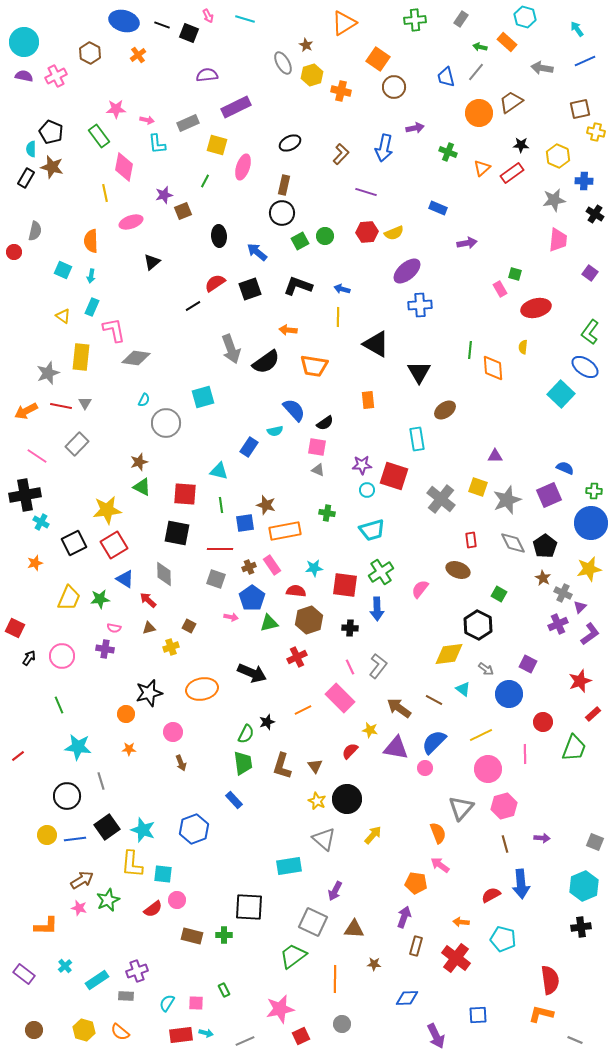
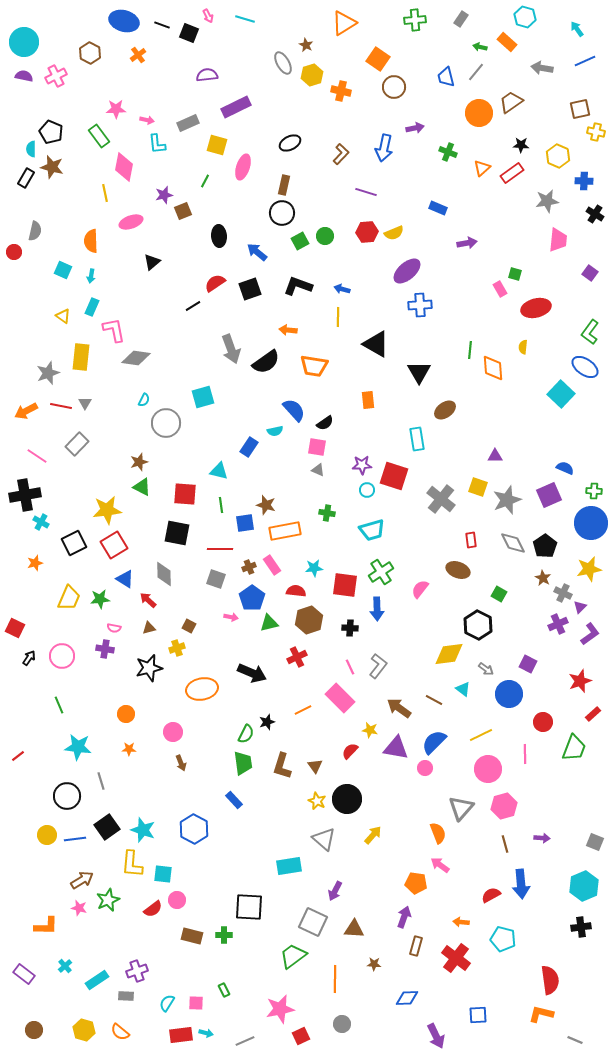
gray star at (554, 200): moved 7 px left, 1 px down
yellow cross at (171, 647): moved 6 px right, 1 px down
black star at (149, 693): moved 25 px up
blue hexagon at (194, 829): rotated 12 degrees counterclockwise
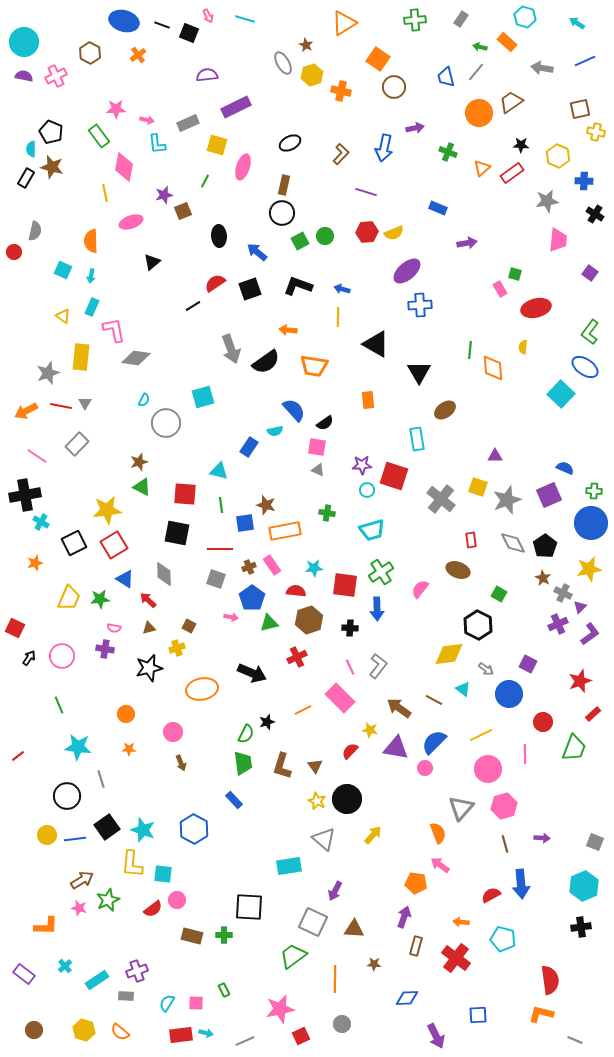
cyan arrow at (577, 29): moved 6 px up; rotated 21 degrees counterclockwise
gray line at (101, 781): moved 2 px up
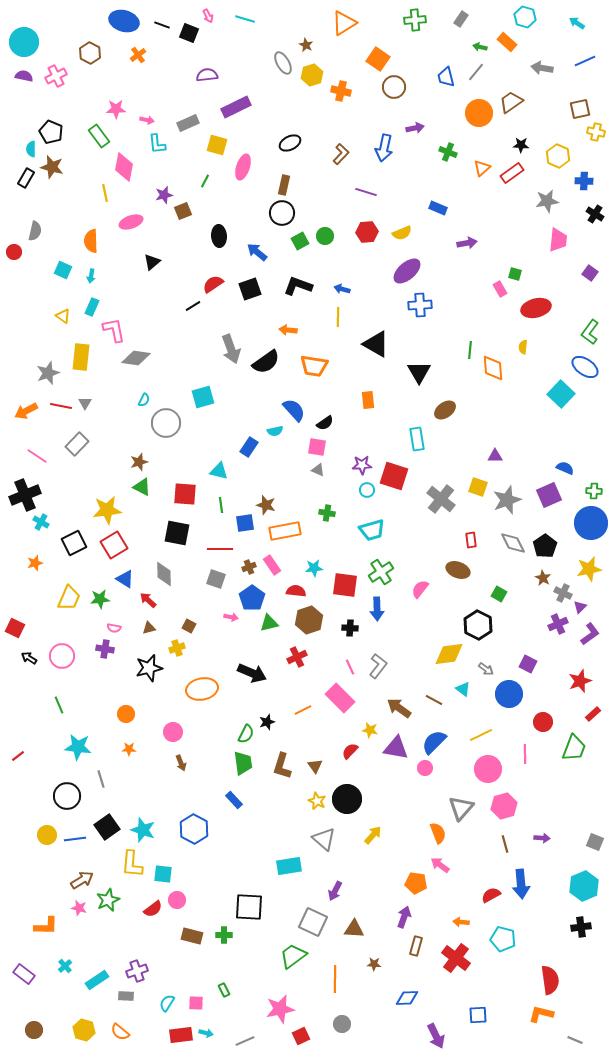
yellow semicircle at (394, 233): moved 8 px right
red semicircle at (215, 283): moved 2 px left, 1 px down
black cross at (25, 495): rotated 12 degrees counterclockwise
black arrow at (29, 658): rotated 91 degrees counterclockwise
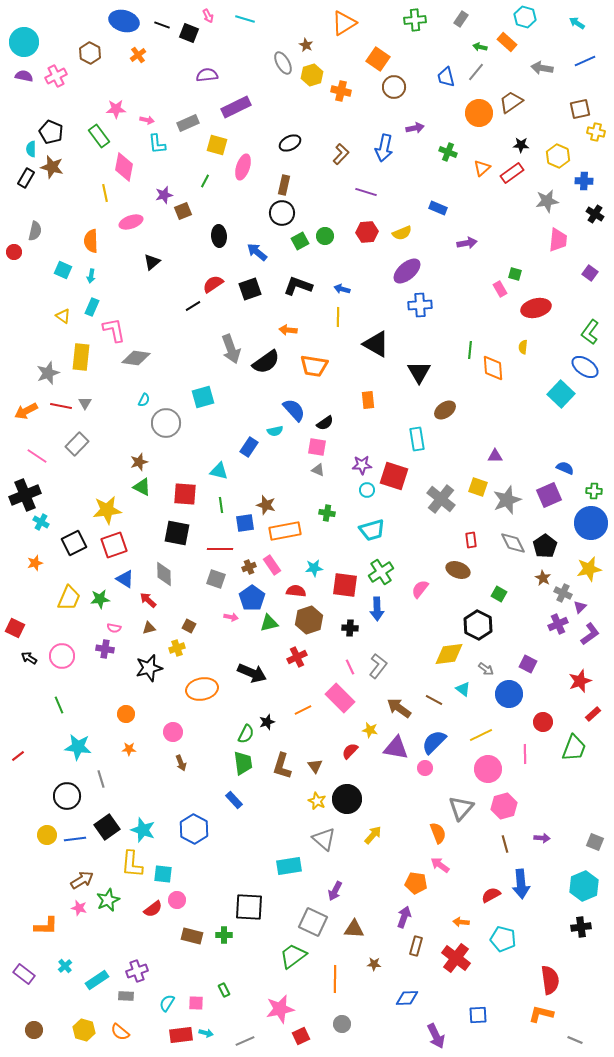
red square at (114, 545): rotated 12 degrees clockwise
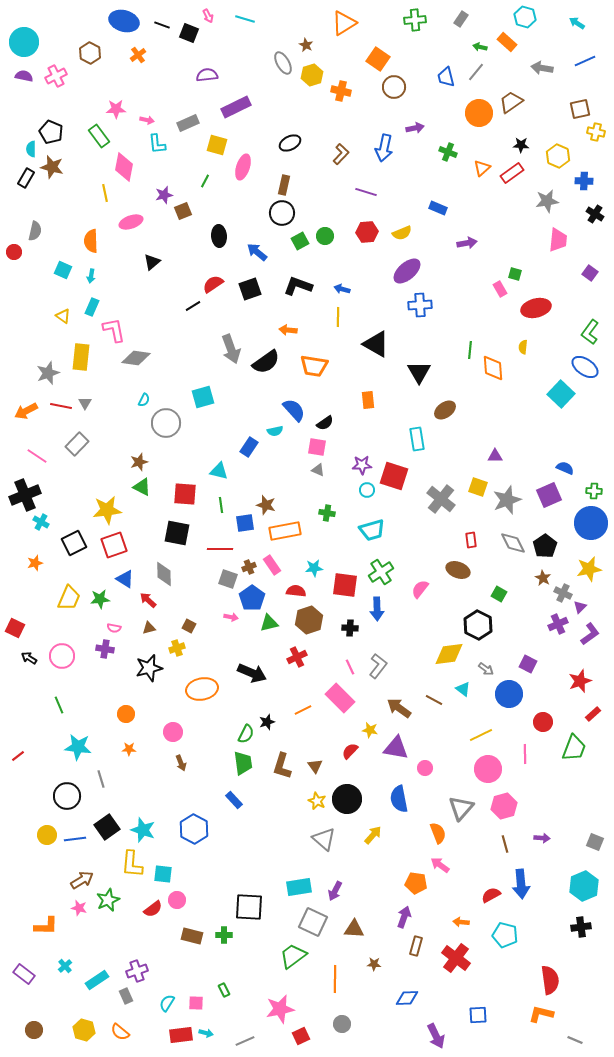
gray square at (216, 579): moved 12 px right
blue semicircle at (434, 742): moved 35 px left, 57 px down; rotated 56 degrees counterclockwise
cyan rectangle at (289, 866): moved 10 px right, 21 px down
cyan pentagon at (503, 939): moved 2 px right, 4 px up
gray rectangle at (126, 996): rotated 63 degrees clockwise
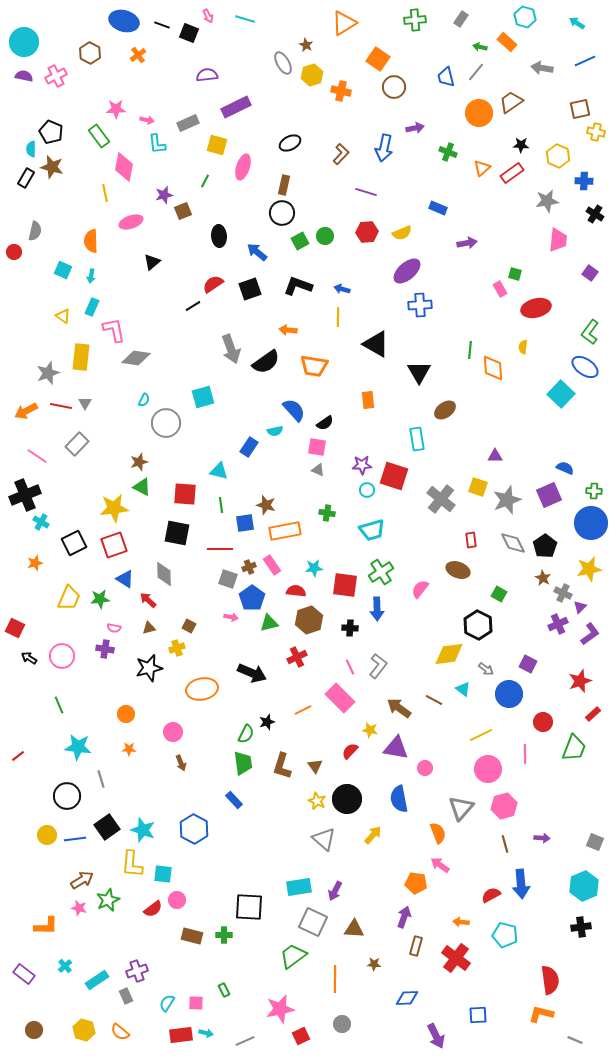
yellow star at (107, 510): moved 7 px right, 2 px up
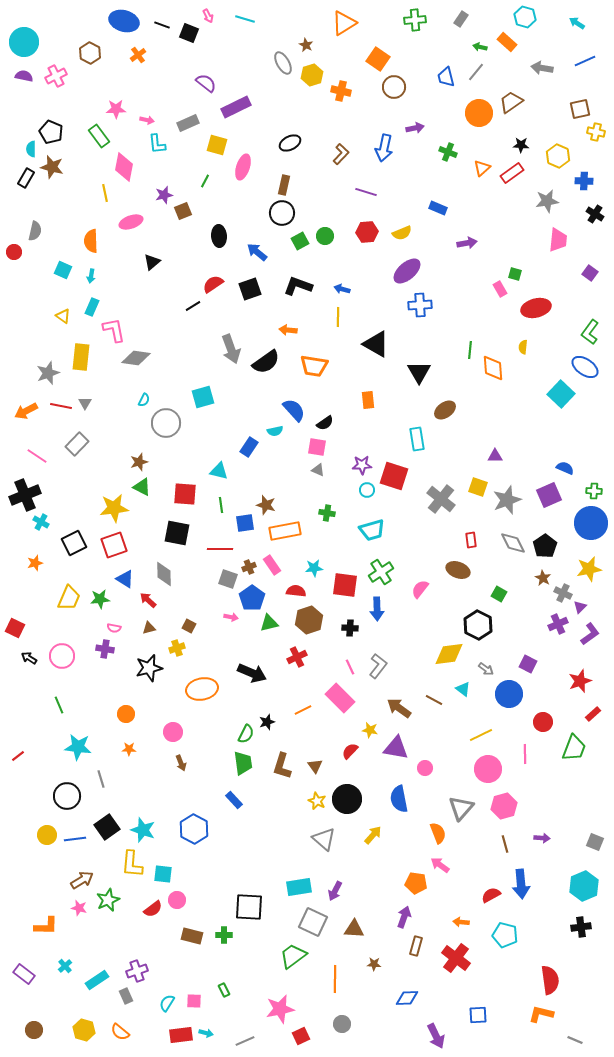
purple semicircle at (207, 75): moved 1 px left, 8 px down; rotated 45 degrees clockwise
pink square at (196, 1003): moved 2 px left, 2 px up
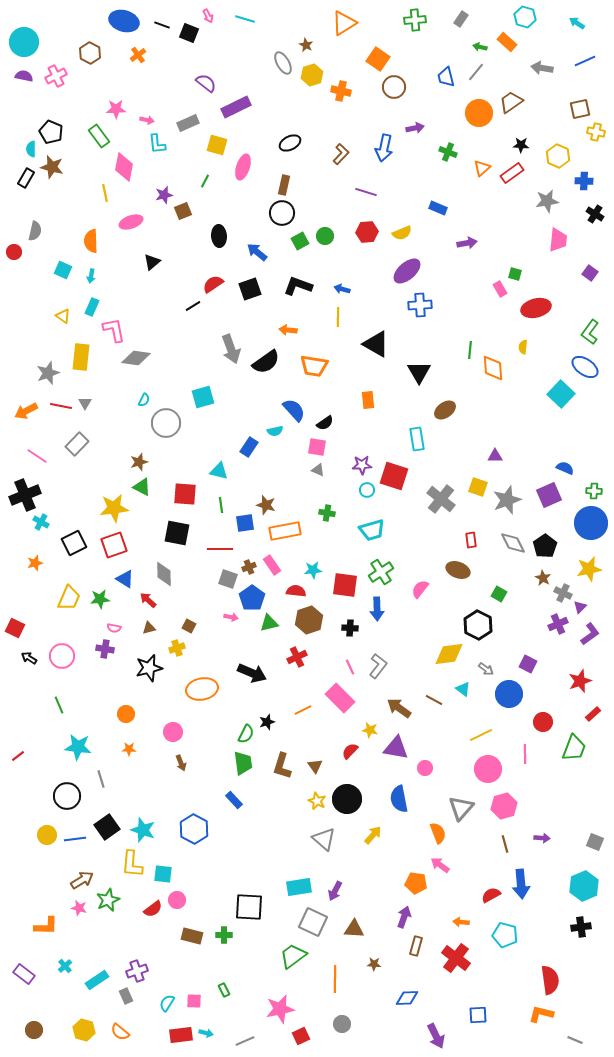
cyan star at (314, 568): moved 1 px left, 2 px down
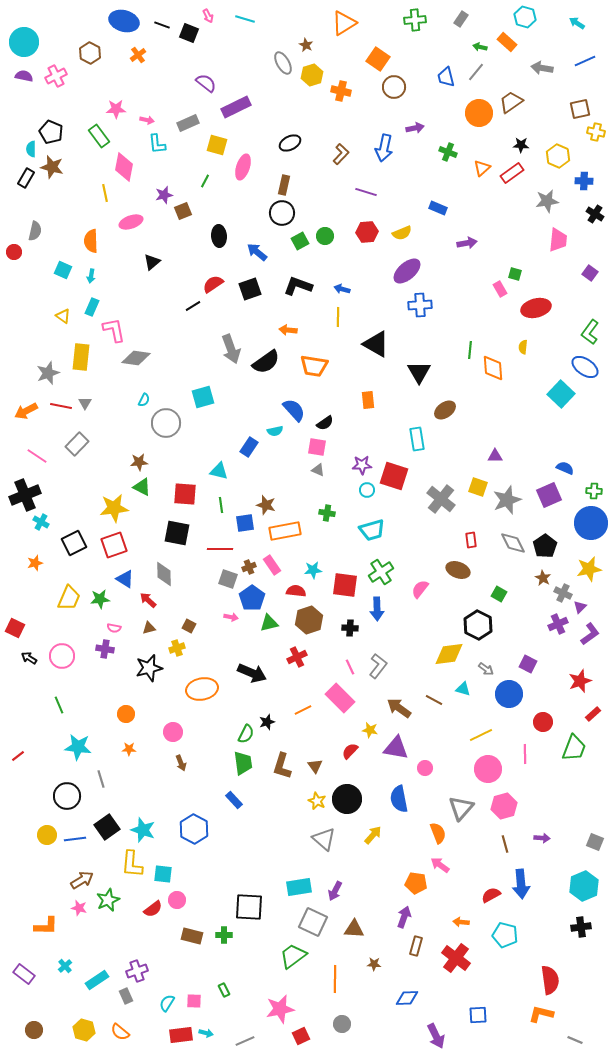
brown star at (139, 462): rotated 12 degrees clockwise
cyan triangle at (463, 689): rotated 21 degrees counterclockwise
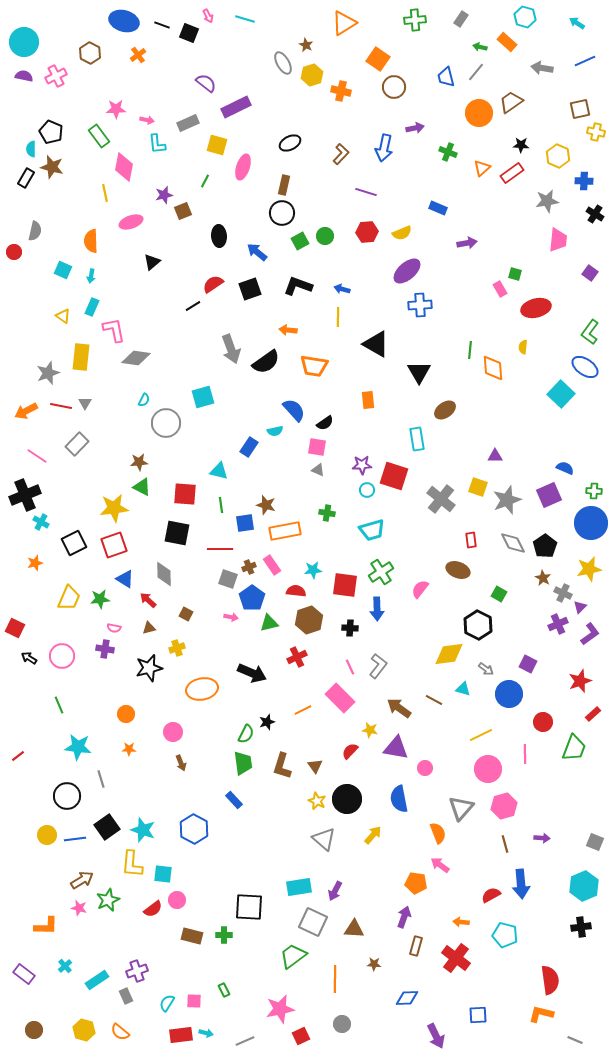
brown square at (189, 626): moved 3 px left, 12 px up
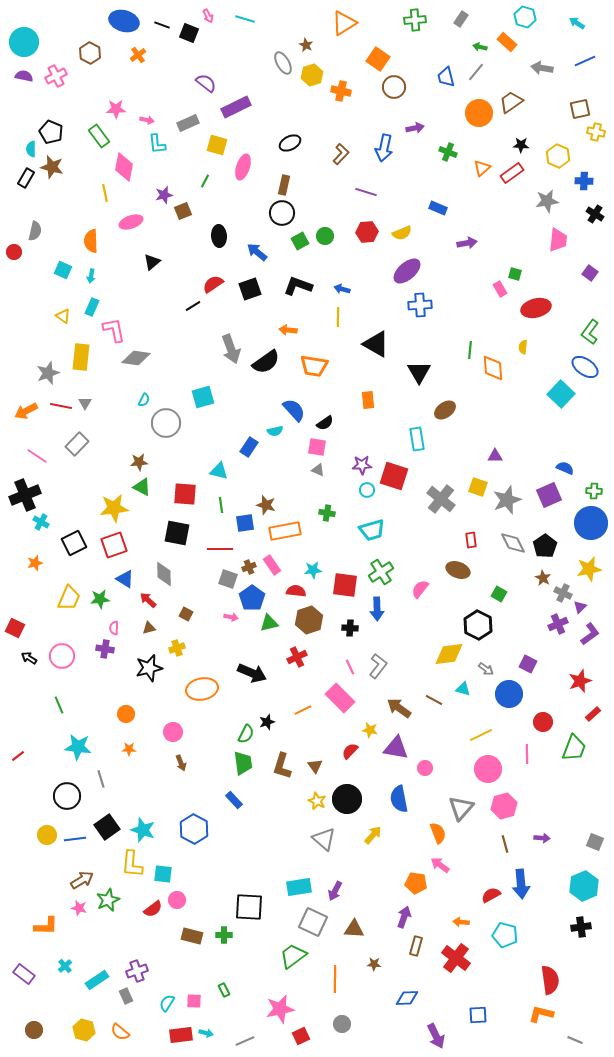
pink semicircle at (114, 628): rotated 80 degrees clockwise
pink line at (525, 754): moved 2 px right
